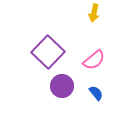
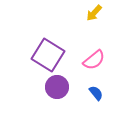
yellow arrow: rotated 30 degrees clockwise
purple square: moved 3 px down; rotated 12 degrees counterclockwise
purple circle: moved 5 px left, 1 px down
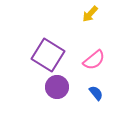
yellow arrow: moved 4 px left, 1 px down
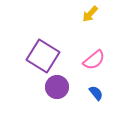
purple square: moved 5 px left, 1 px down
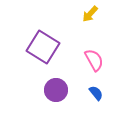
purple square: moved 9 px up
pink semicircle: rotated 80 degrees counterclockwise
purple circle: moved 1 px left, 3 px down
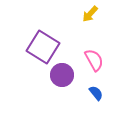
purple circle: moved 6 px right, 15 px up
